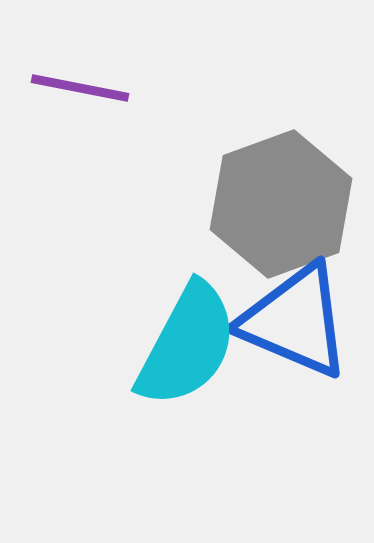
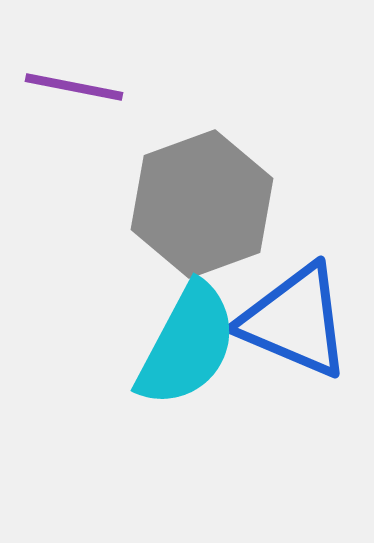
purple line: moved 6 px left, 1 px up
gray hexagon: moved 79 px left
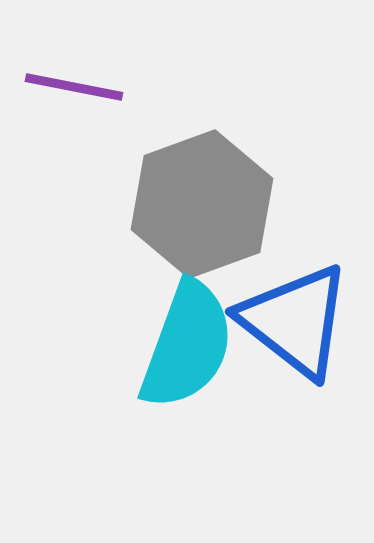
blue triangle: rotated 15 degrees clockwise
cyan semicircle: rotated 8 degrees counterclockwise
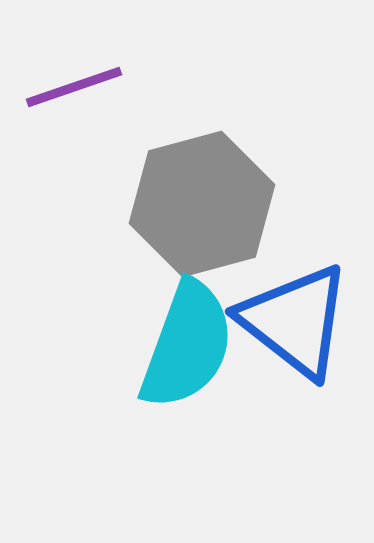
purple line: rotated 30 degrees counterclockwise
gray hexagon: rotated 5 degrees clockwise
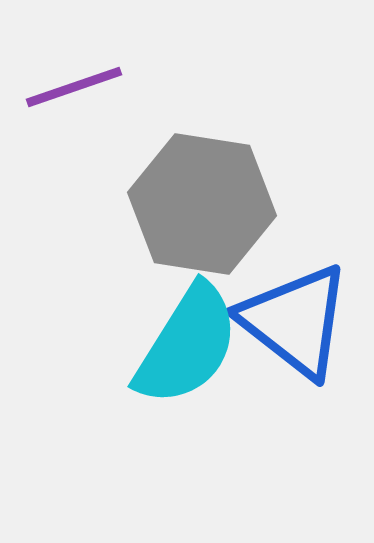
gray hexagon: rotated 24 degrees clockwise
cyan semicircle: rotated 12 degrees clockwise
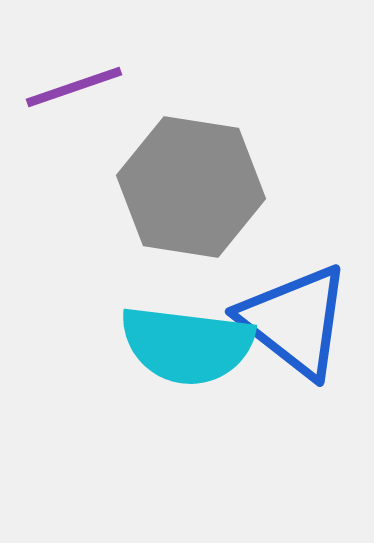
gray hexagon: moved 11 px left, 17 px up
cyan semicircle: rotated 65 degrees clockwise
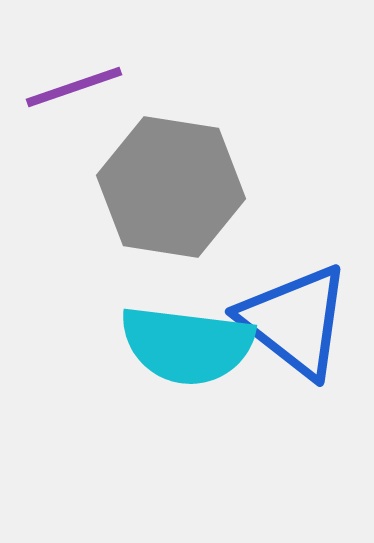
gray hexagon: moved 20 px left
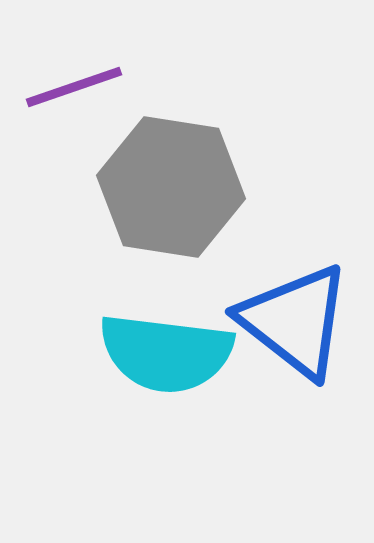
cyan semicircle: moved 21 px left, 8 px down
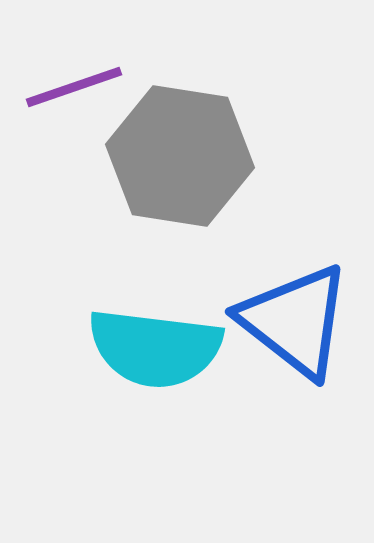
gray hexagon: moved 9 px right, 31 px up
cyan semicircle: moved 11 px left, 5 px up
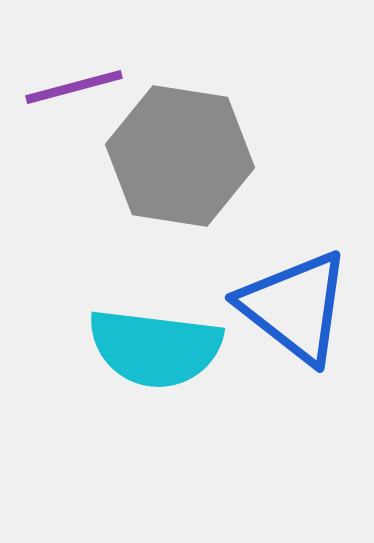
purple line: rotated 4 degrees clockwise
blue triangle: moved 14 px up
